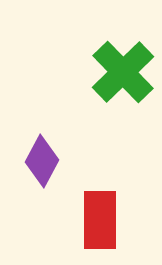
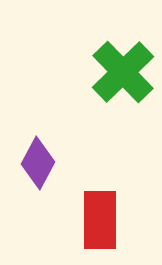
purple diamond: moved 4 px left, 2 px down
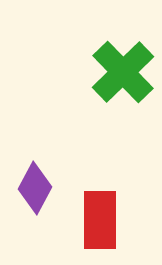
purple diamond: moved 3 px left, 25 px down
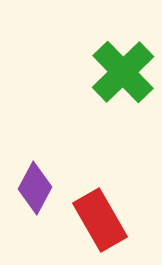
red rectangle: rotated 30 degrees counterclockwise
